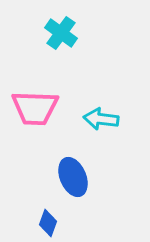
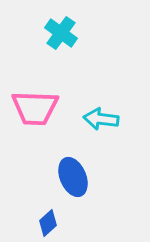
blue diamond: rotated 28 degrees clockwise
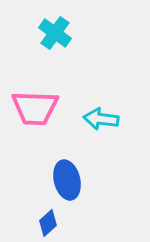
cyan cross: moved 6 px left
blue ellipse: moved 6 px left, 3 px down; rotated 9 degrees clockwise
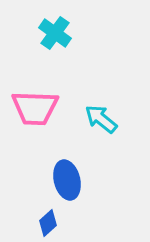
cyan arrow: rotated 32 degrees clockwise
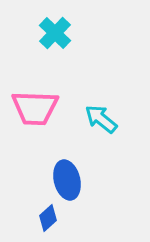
cyan cross: rotated 8 degrees clockwise
blue diamond: moved 5 px up
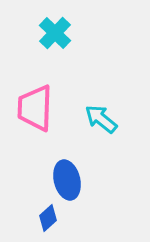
pink trapezoid: rotated 90 degrees clockwise
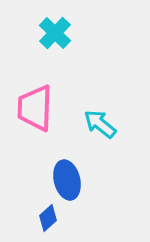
cyan arrow: moved 1 px left, 5 px down
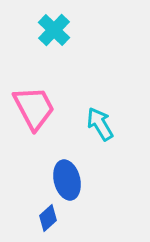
cyan cross: moved 1 px left, 3 px up
pink trapezoid: moved 1 px left; rotated 150 degrees clockwise
cyan arrow: rotated 20 degrees clockwise
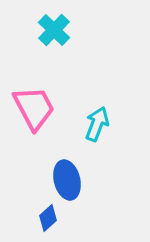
cyan arrow: moved 3 px left; rotated 52 degrees clockwise
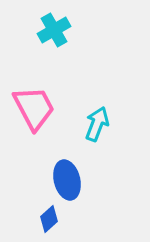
cyan cross: rotated 16 degrees clockwise
blue diamond: moved 1 px right, 1 px down
